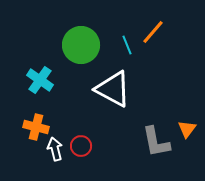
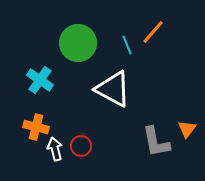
green circle: moved 3 px left, 2 px up
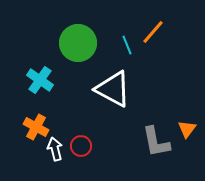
orange cross: rotated 15 degrees clockwise
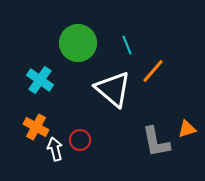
orange line: moved 39 px down
white triangle: rotated 12 degrees clockwise
orange triangle: rotated 36 degrees clockwise
red circle: moved 1 px left, 6 px up
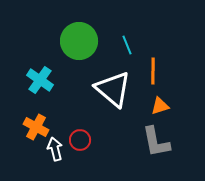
green circle: moved 1 px right, 2 px up
orange line: rotated 40 degrees counterclockwise
orange triangle: moved 27 px left, 23 px up
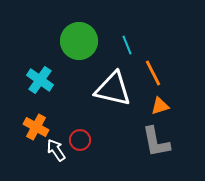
orange line: moved 2 px down; rotated 28 degrees counterclockwise
white triangle: rotated 27 degrees counterclockwise
white arrow: moved 1 px right, 1 px down; rotated 20 degrees counterclockwise
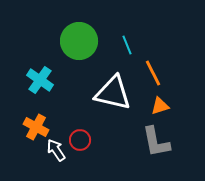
white triangle: moved 4 px down
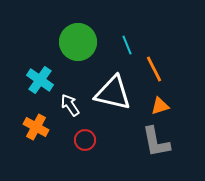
green circle: moved 1 px left, 1 px down
orange line: moved 1 px right, 4 px up
red circle: moved 5 px right
white arrow: moved 14 px right, 45 px up
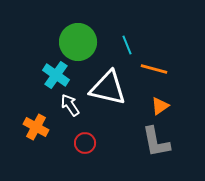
orange line: rotated 48 degrees counterclockwise
cyan cross: moved 16 px right, 5 px up
white triangle: moved 5 px left, 5 px up
orange triangle: rotated 18 degrees counterclockwise
red circle: moved 3 px down
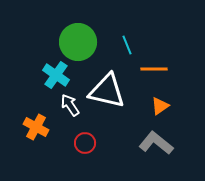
orange line: rotated 16 degrees counterclockwise
white triangle: moved 1 px left, 3 px down
gray L-shape: moved 1 px down; rotated 140 degrees clockwise
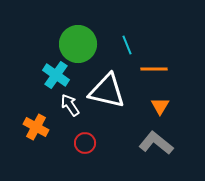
green circle: moved 2 px down
orange triangle: rotated 24 degrees counterclockwise
